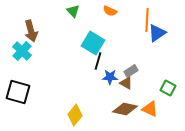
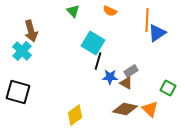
orange triangle: rotated 18 degrees clockwise
yellow diamond: rotated 15 degrees clockwise
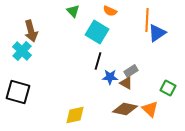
cyan square: moved 4 px right, 11 px up
yellow diamond: rotated 25 degrees clockwise
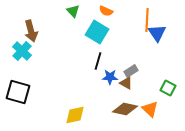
orange semicircle: moved 4 px left
blue triangle: rotated 30 degrees counterclockwise
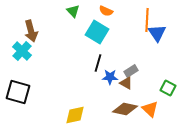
black line: moved 2 px down
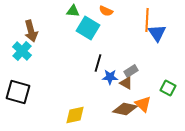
green triangle: rotated 40 degrees counterclockwise
cyan square: moved 9 px left, 4 px up
orange triangle: moved 7 px left, 5 px up
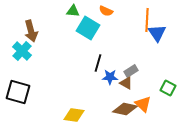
yellow diamond: moved 1 px left; rotated 20 degrees clockwise
